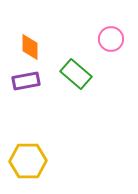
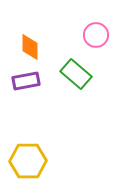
pink circle: moved 15 px left, 4 px up
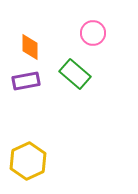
pink circle: moved 3 px left, 2 px up
green rectangle: moved 1 px left
yellow hexagon: rotated 24 degrees counterclockwise
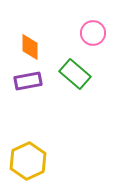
purple rectangle: moved 2 px right
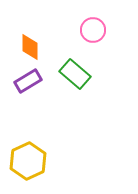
pink circle: moved 3 px up
purple rectangle: rotated 20 degrees counterclockwise
